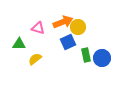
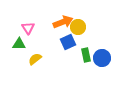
pink triangle: moved 10 px left; rotated 40 degrees clockwise
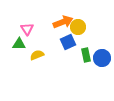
pink triangle: moved 1 px left, 1 px down
yellow semicircle: moved 2 px right, 4 px up; rotated 16 degrees clockwise
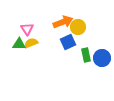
yellow semicircle: moved 6 px left, 12 px up
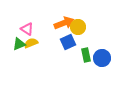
orange arrow: moved 1 px right, 1 px down
pink triangle: rotated 24 degrees counterclockwise
green triangle: rotated 24 degrees counterclockwise
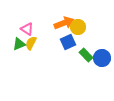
yellow semicircle: rotated 40 degrees counterclockwise
green rectangle: rotated 32 degrees counterclockwise
